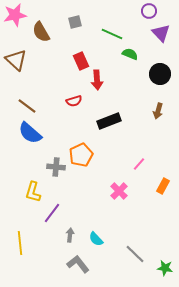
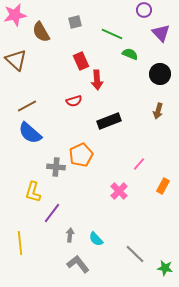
purple circle: moved 5 px left, 1 px up
brown line: rotated 66 degrees counterclockwise
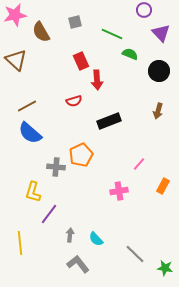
black circle: moved 1 px left, 3 px up
pink cross: rotated 36 degrees clockwise
purple line: moved 3 px left, 1 px down
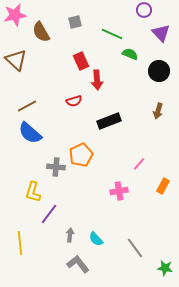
gray line: moved 6 px up; rotated 10 degrees clockwise
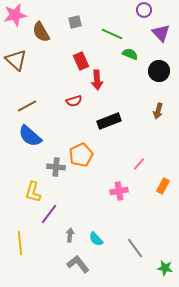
blue semicircle: moved 3 px down
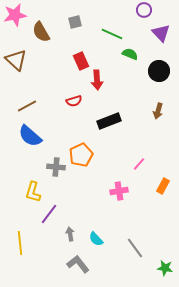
gray arrow: moved 1 px up; rotated 16 degrees counterclockwise
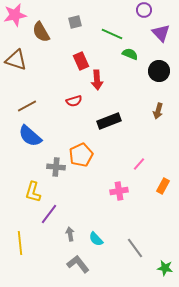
brown triangle: rotated 25 degrees counterclockwise
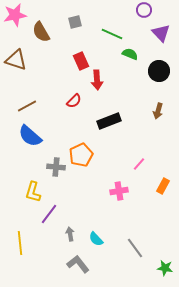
red semicircle: rotated 28 degrees counterclockwise
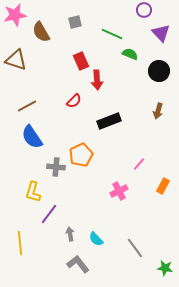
blue semicircle: moved 2 px right, 1 px down; rotated 15 degrees clockwise
pink cross: rotated 18 degrees counterclockwise
